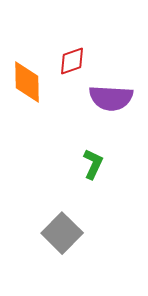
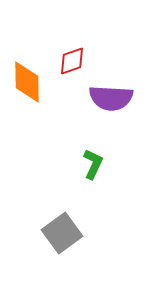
gray square: rotated 9 degrees clockwise
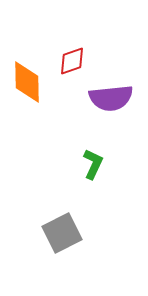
purple semicircle: rotated 9 degrees counterclockwise
gray square: rotated 9 degrees clockwise
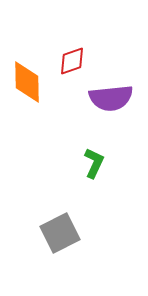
green L-shape: moved 1 px right, 1 px up
gray square: moved 2 px left
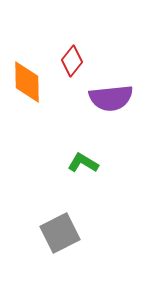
red diamond: rotated 32 degrees counterclockwise
green L-shape: moved 11 px left; rotated 84 degrees counterclockwise
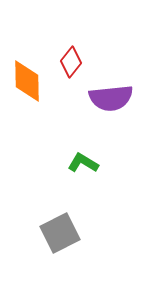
red diamond: moved 1 px left, 1 px down
orange diamond: moved 1 px up
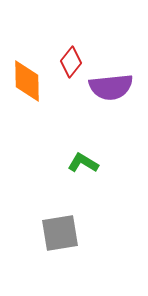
purple semicircle: moved 11 px up
gray square: rotated 18 degrees clockwise
